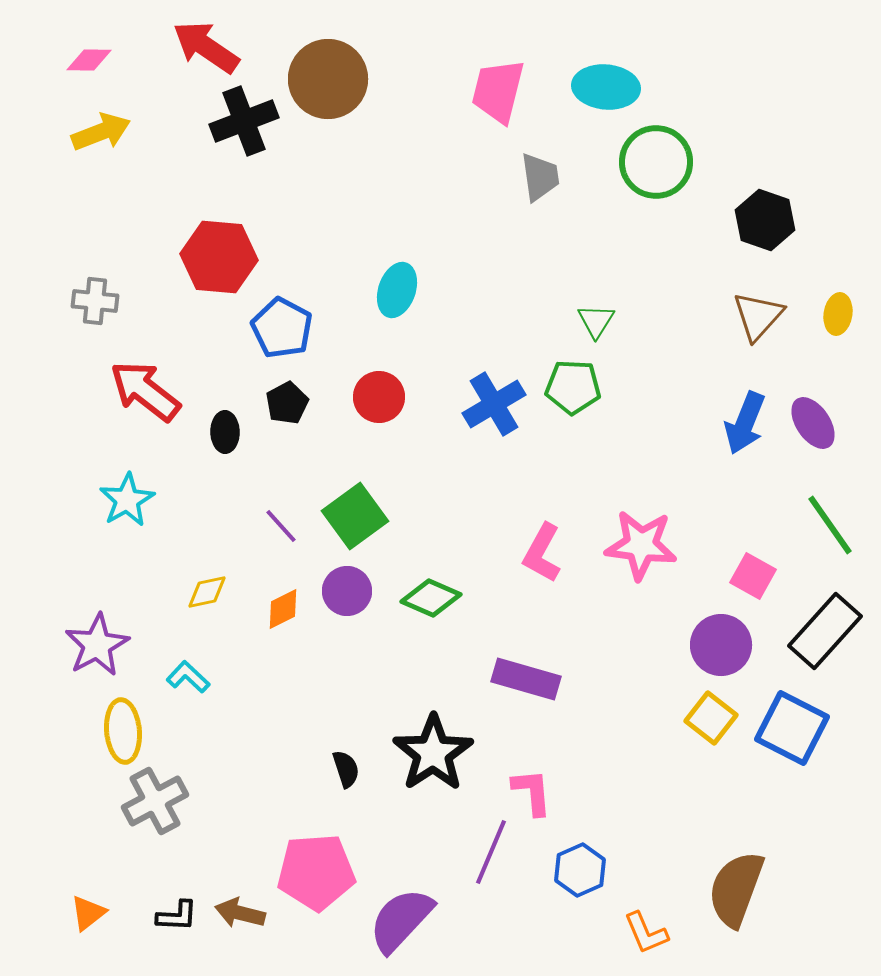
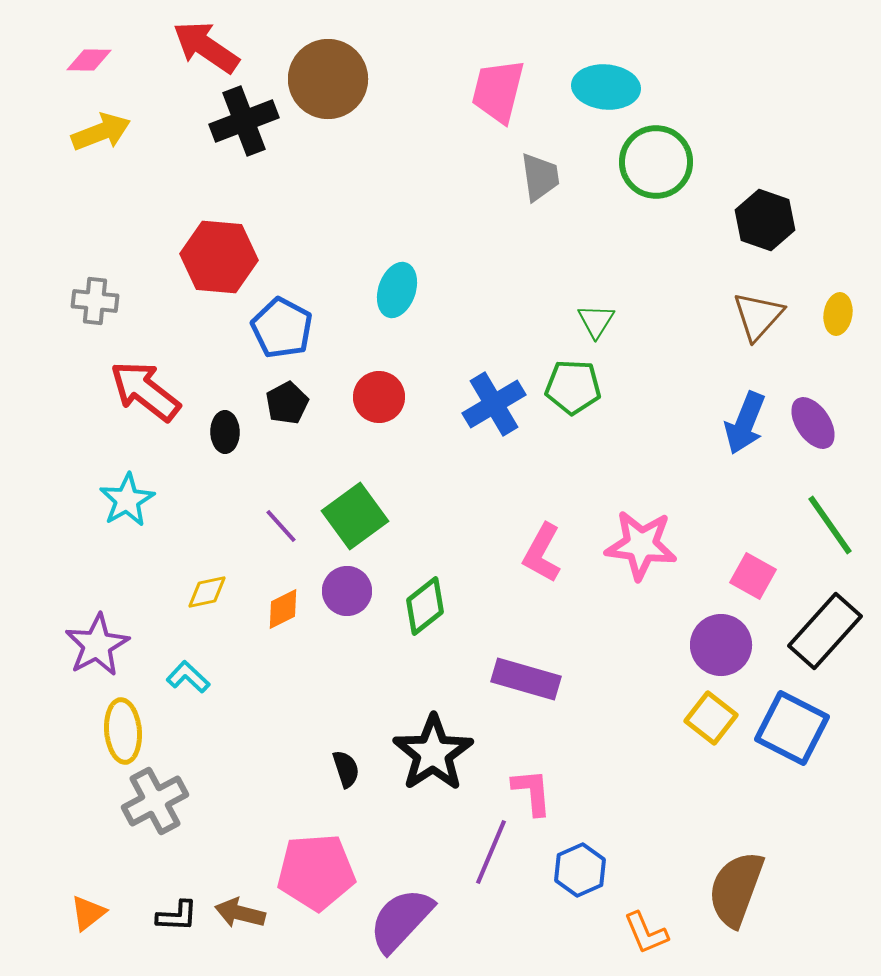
green diamond at (431, 598): moved 6 px left, 8 px down; rotated 62 degrees counterclockwise
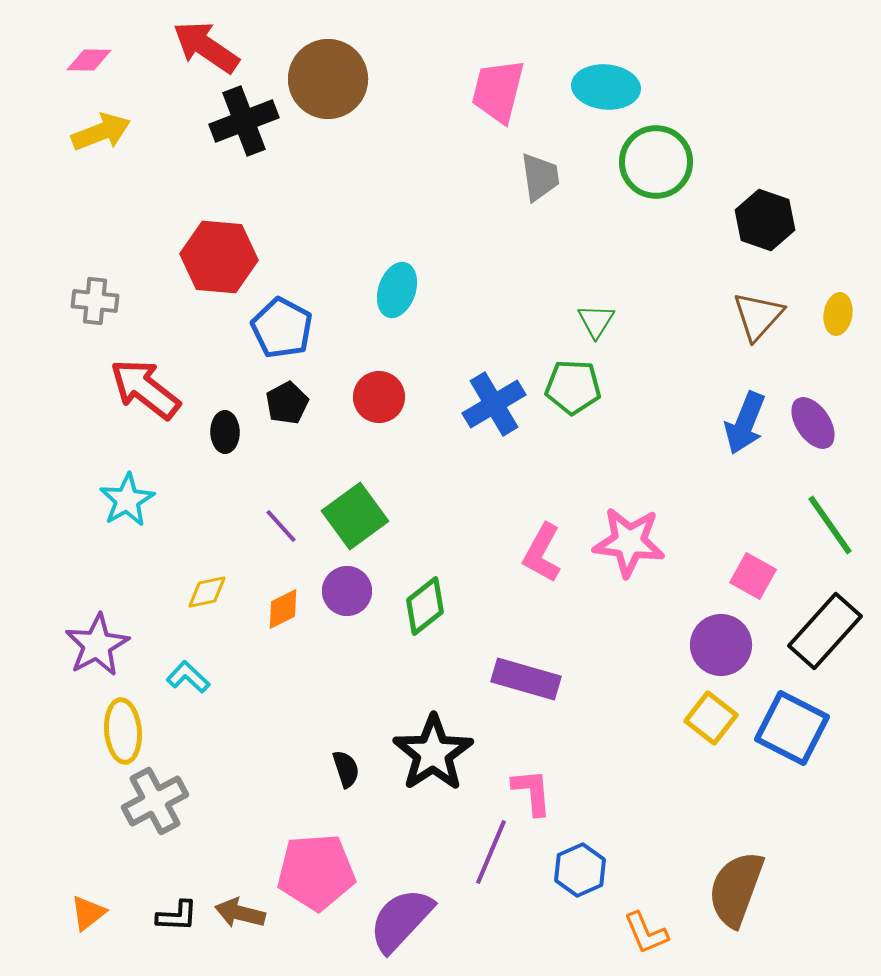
red arrow at (145, 391): moved 2 px up
pink star at (641, 545): moved 12 px left, 3 px up
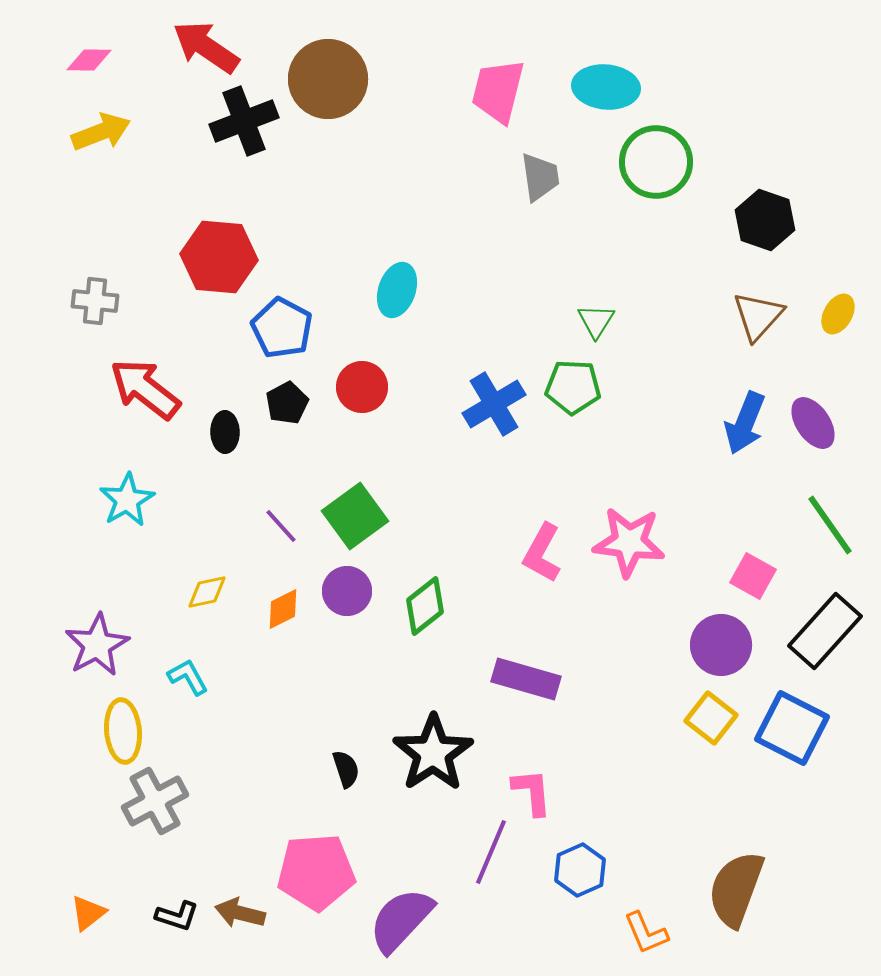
yellow ellipse at (838, 314): rotated 21 degrees clockwise
red circle at (379, 397): moved 17 px left, 10 px up
cyan L-shape at (188, 677): rotated 18 degrees clockwise
black L-shape at (177, 916): rotated 15 degrees clockwise
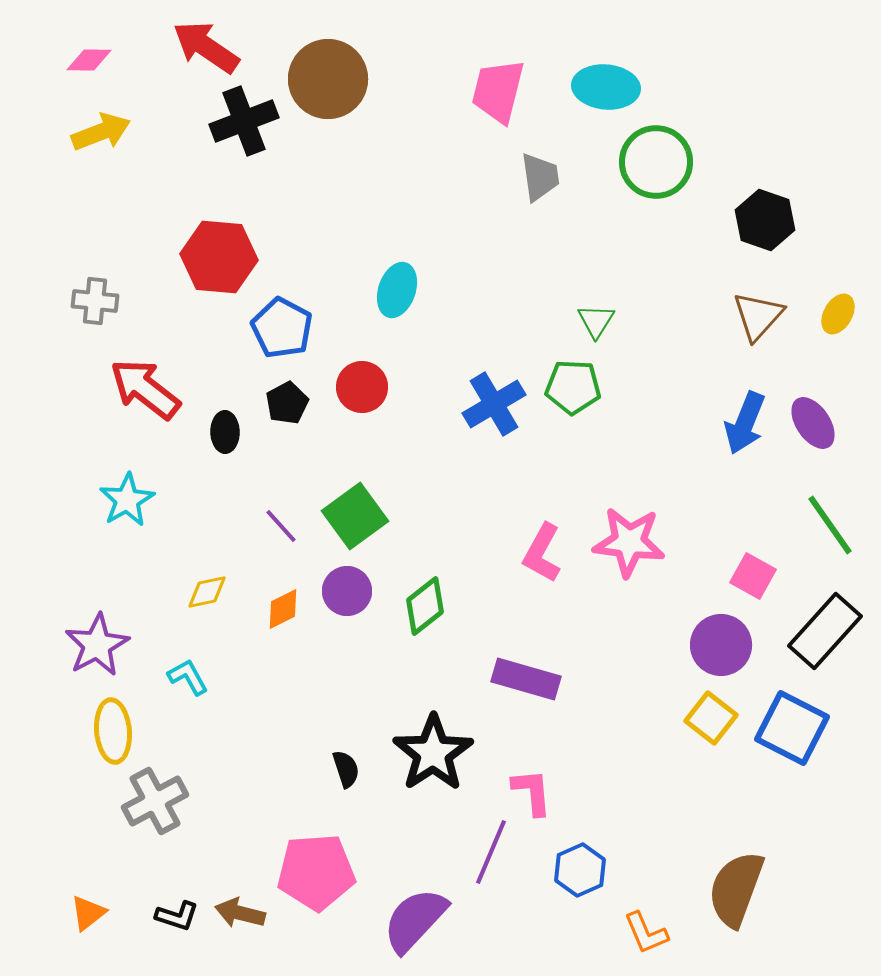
yellow ellipse at (123, 731): moved 10 px left
purple semicircle at (401, 920): moved 14 px right
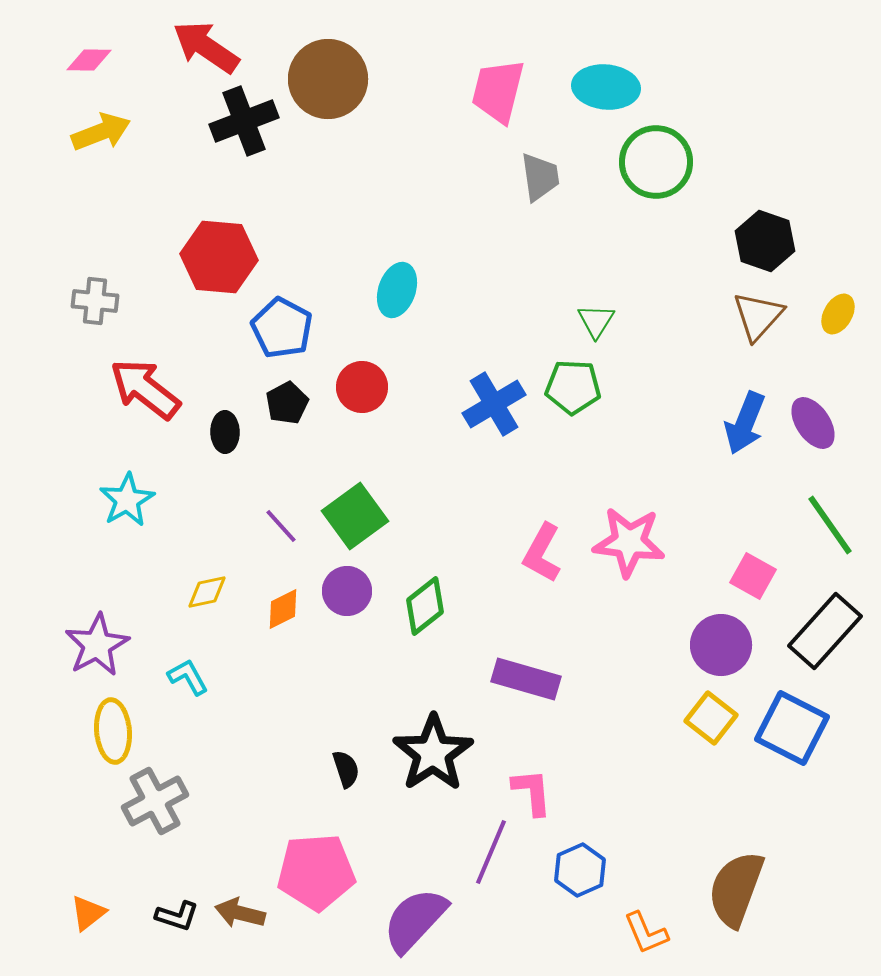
black hexagon at (765, 220): moved 21 px down
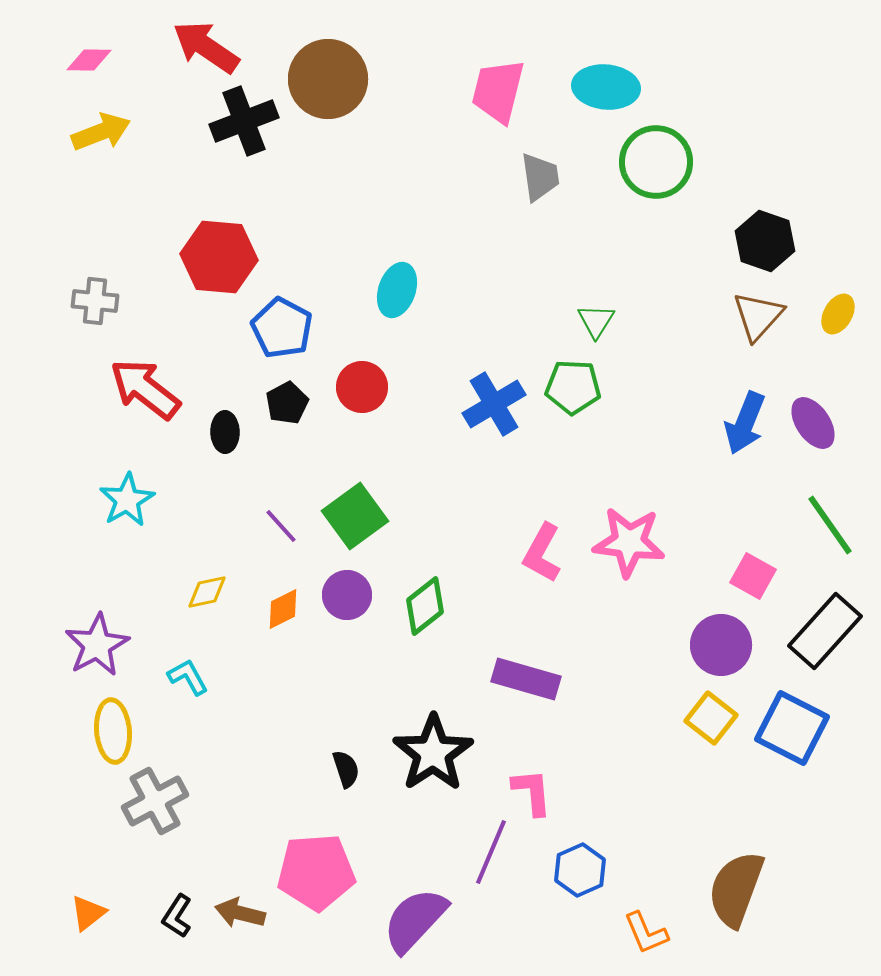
purple circle at (347, 591): moved 4 px down
black L-shape at (177, 916): rotated 105 degrees clockwise
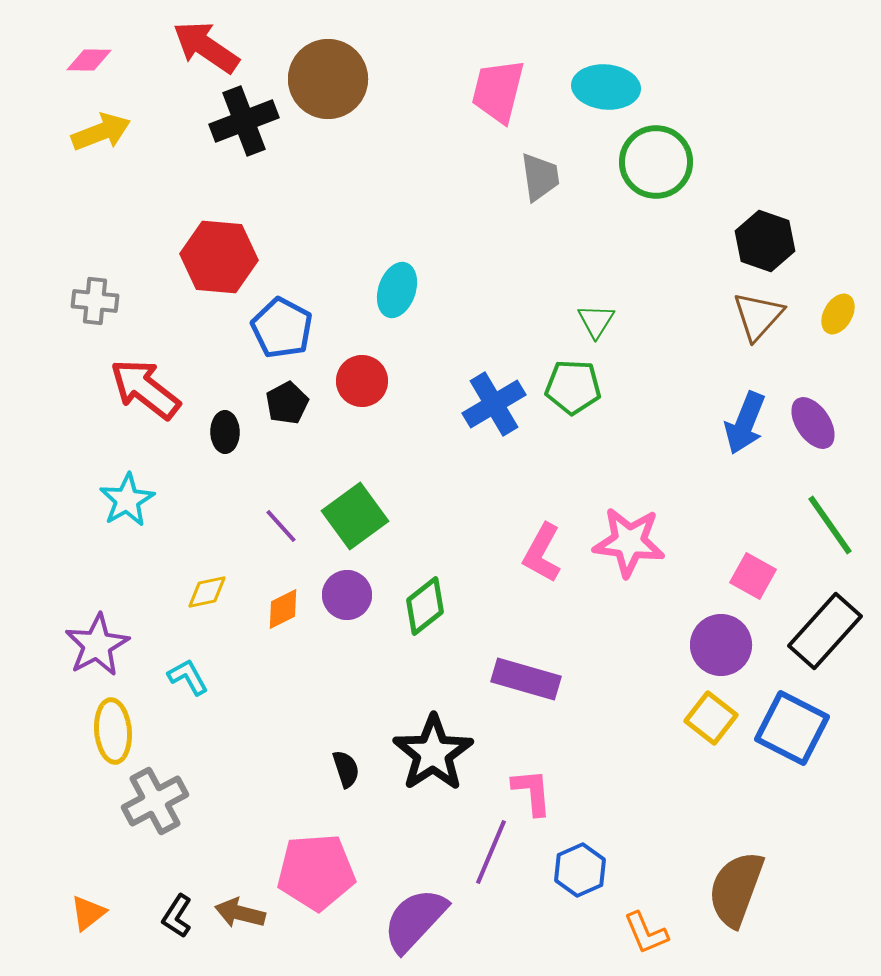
red circle at (362, 387): moved 6 px up
